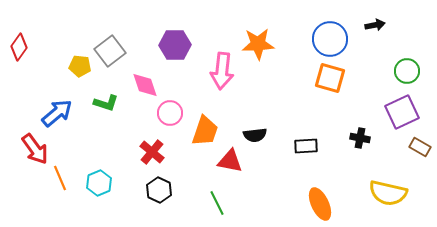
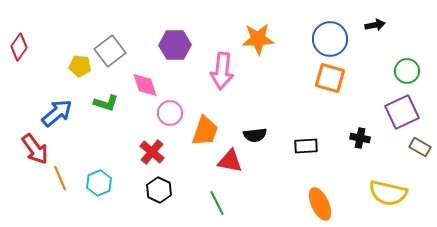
orange star: moved 5 px up
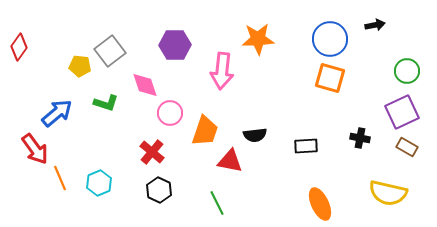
brown rectangle: moved 13 px left
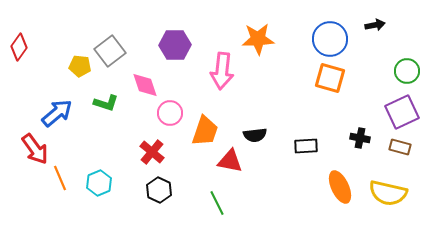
brown rectangle: moved 7 px left; rotated 15 degrees counterclockwise
orange ellipse: moved 20 px right, 17 px up
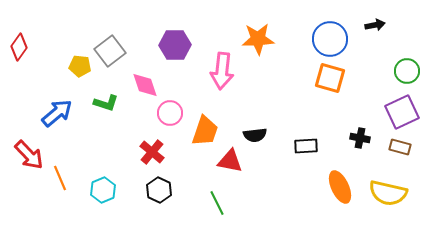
red arrow: moved 6 px left, 6 px down; rotated 8 degrees counterclockwise
cyan hexagon: moved 4 px right, 7 px down
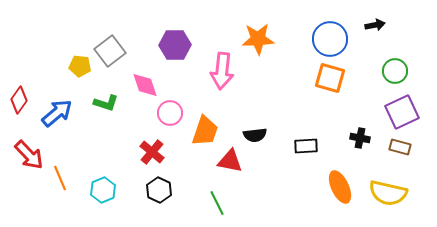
red diamond: moved 53 px down
green circle: moved 12 px left
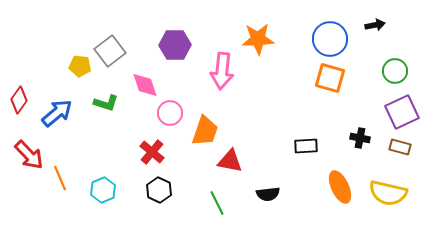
black semicircle: moved 13 px right, 59 px down
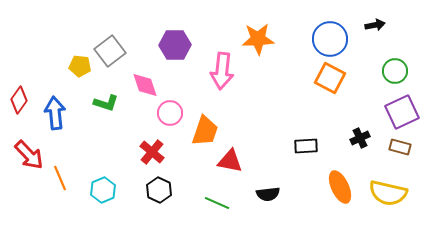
orange square: rotated 12 degrees clockwise
blue arrow: moved 2 px left; rotated 56 degrees counterclockwise
black cross: rotated 36 degrees counterclockwise
green line: rotated 40 degrees counterclockwise
